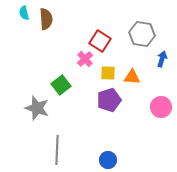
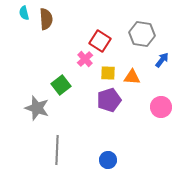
blue arrow: moved 1 px down; rotated 21 degrees clockwise
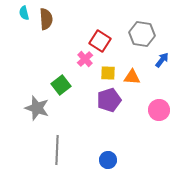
pink circle: moved 2 px left, 3 px down
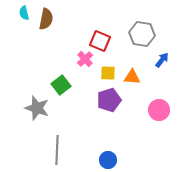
brown semicircle: rotated 15 degrees clockwise
red square: rotated 10 degrees counterclockwise
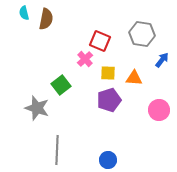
orange triangle: moved 2 px right, 1 px down
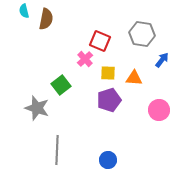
cyan semicircle: moved 2 px up
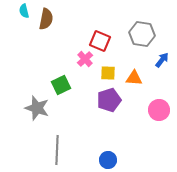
green square: rotated 12 degrees clockwise
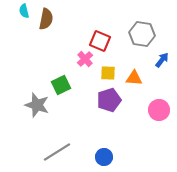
gray star: moved 3 px up
gray line: moved 2 px down; rotated 56 degrees clockwise
blue circle: moved 4 px left, 3 px up
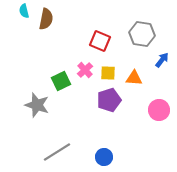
pink cross: moved 11 px down
green square: moved 4 px up
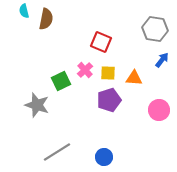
gray hexagon: moved 13 px right, 5 px up
red square: moved 1 px right, 1 px down
